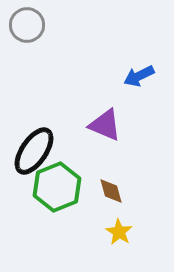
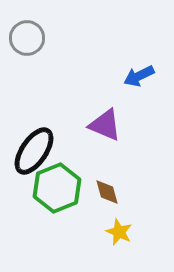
gray circle: moved 13 px down
green hexagon: moved 1 px down
brown diamond: moved 4 px left, 1 px down
yellow star: rotated 8 degrees counterclockwise
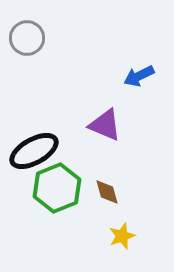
black ellipse: rotated 27 degrees clockwise
yellow star: moved 3 px right, 4 px down; rotated 28 degrees clockwise
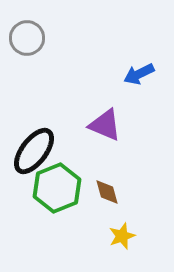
blue arrow: moved 2 px up
black ellipse: rotated 24 degrees counterclockwise
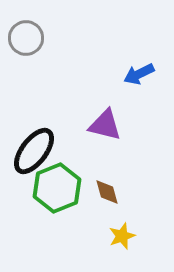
gray circle: moved 1 px left
purple triangle: rotated 9 degrees counterclockwise
